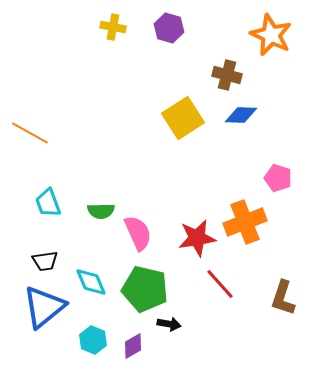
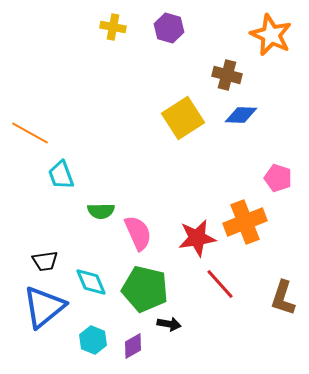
cyan trapezoid: moved 13 px right, 28 px up
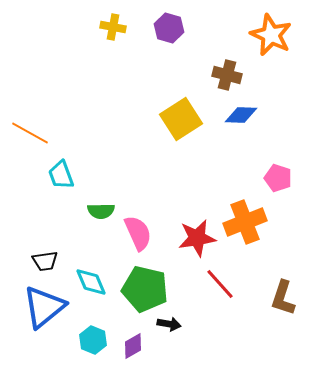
yellow square: moved 2 px left, 1 px down
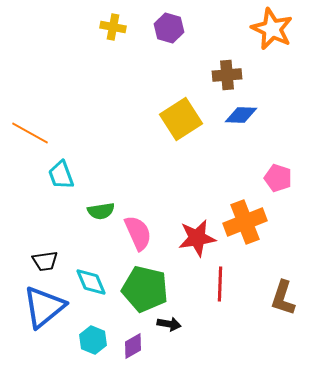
orange star: moved 1 px right, 6 px up
brown cross: rotated 20 degrees counterclockwise
green semicircle: rotated 8 degrees counterclockwise
red line: rotated 44 degrees clockwise
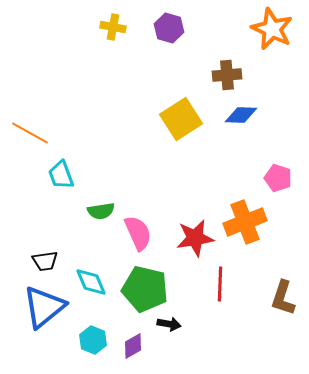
red star: moved 2 px left
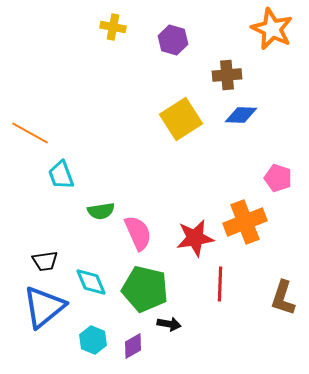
purple hexagon: moved 4 px right, 12 px down
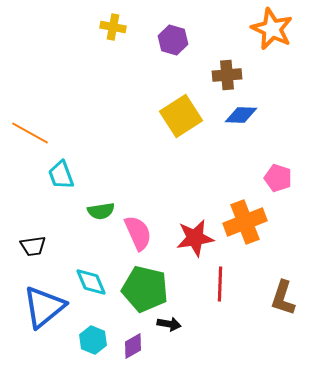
yellow square: moved 3 px up
black trapezoid: moved 12 px left, 15 px up
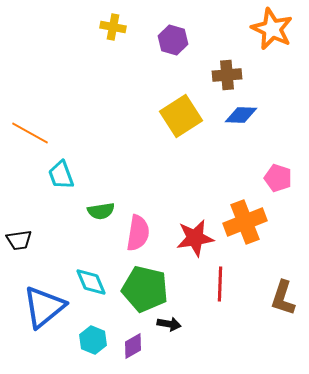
pink semicircle: rotated 33 degrees clockwise
black trapezoid: moved 14 px left, 6 px up
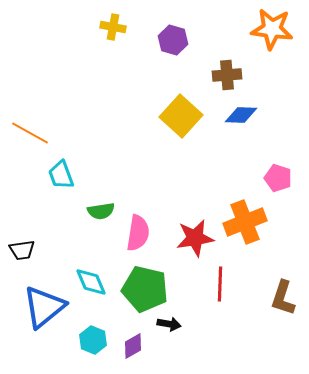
orange star: rotated 18 degrees counterclockwise
yellow square: rotated 15 degrees counterclockwise
black trapezoid: moved 3 px right, 10 px down
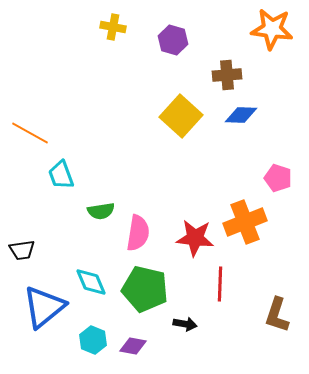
red star: rotated 15 degrees clockwise
brown L-shape: moved 6 px left, 17 px down
black arrow: moved 16 px right
purple diamond: rotated 40 degrees clockwise
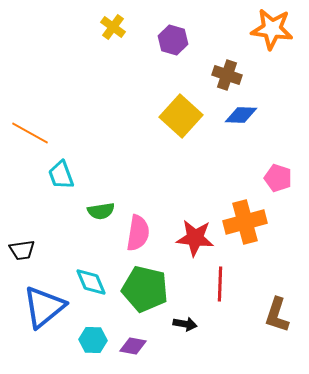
yellow cross: rotated 25 degrees clockwise
brown cross: rotated 24 degrees clockwise
orange cross: rotated 6 degrees clockwise
cyan hexagon: rotated 20 degrees counterclockwise
